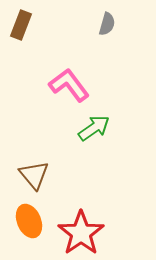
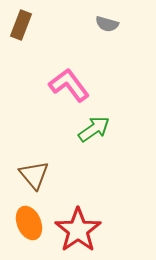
gray semicircle: rotated 90 degrees clockwise
green arrow: moved 1 px down
orange ellipse: moved 2 px down
red star: moved 3 px left, 3 px up
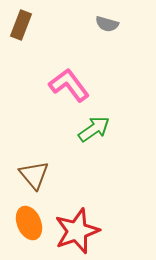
red star: moved 1 px left, 1 px down; rotated 15 degrees clockwise
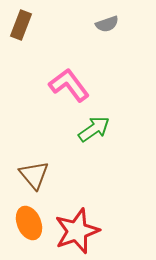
gray semicircle: rotated 35 degrees counterclockwise
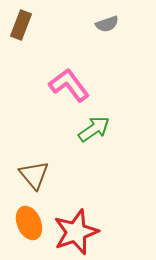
red star: moved 1 px left, 1 px down
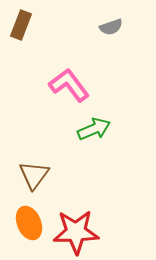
gray semicircle: moved 4 px right, 3 px down
green arrow: rotated 12 degrees clockwise
brown triangle: rotated 16 degrees clockwise
red star: rotated 18 degrees clockwise
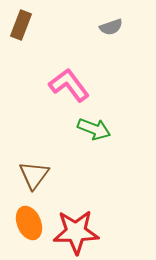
green arrow: rotated 44 degrees clockwise
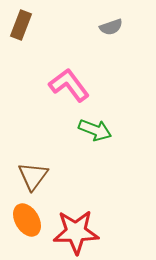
green arrow: moved 1 px right, 1 px down
brown triangle: moved 1 px left, 1 px down
orange ellipse: moved 2 px left, 3 px up; rotated 8 degrees counterclockwise
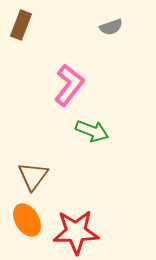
pink L-shape: rotated 75 degrees clockwise
green arrow: moved 3 px left, 1 px down
